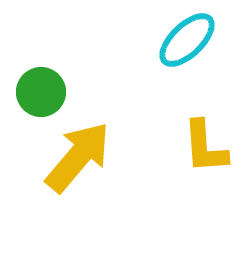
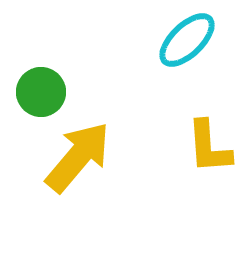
yellow L-shape: moved 4 px right
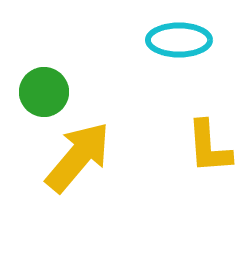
cyan ellipse: moved 8 px left; rotated 44 degrees clockwise
green circle: moved 3 px right
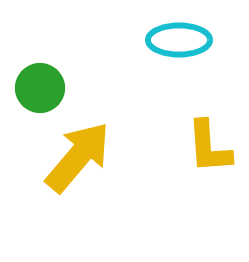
green circle: moved 4 px left, 4 px up
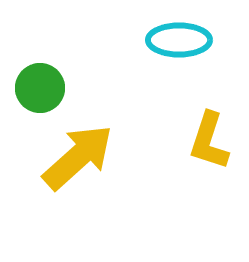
yellow L-shape: moved 6 px up; rotated 22 degrees clockwise
yellow arrow: rotated 8 degrees clockwise
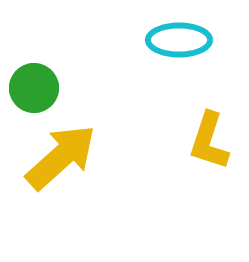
green circle: moved 6 px left
yellow arrow: moved 17 px left
